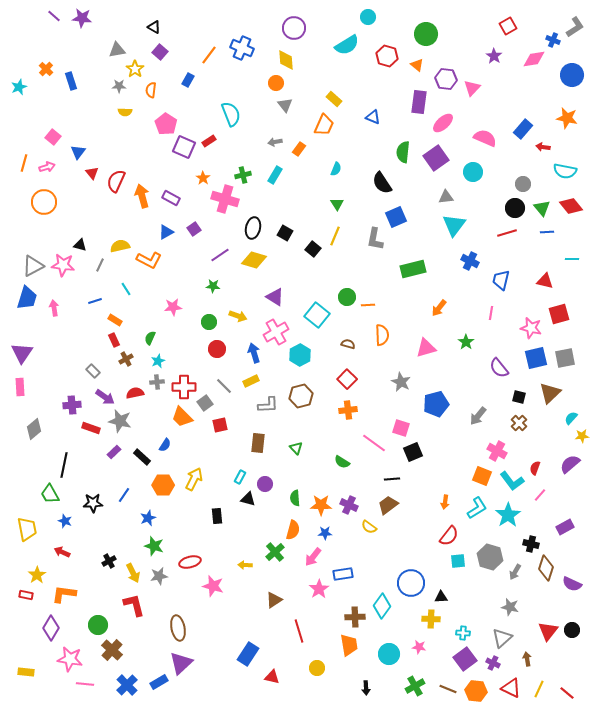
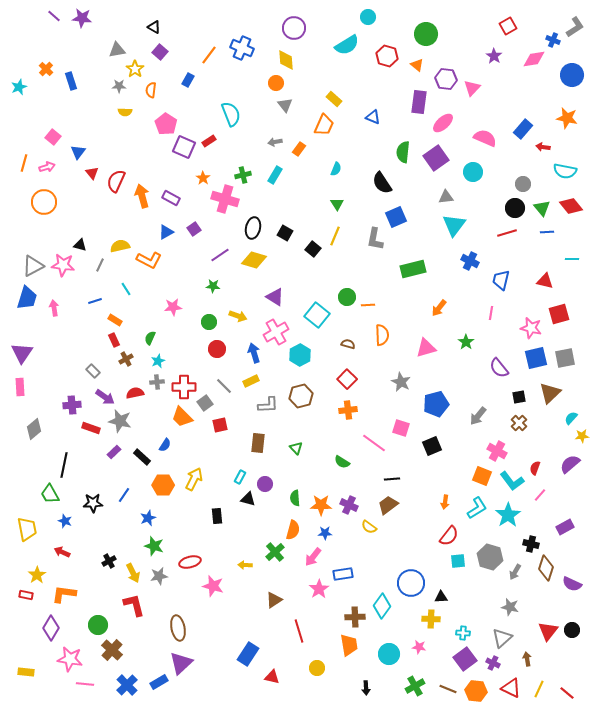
black square at (519, 397): rotated 24 degrees counterclockwise
black square at (413, 452): moved 19 px right, 6 px up
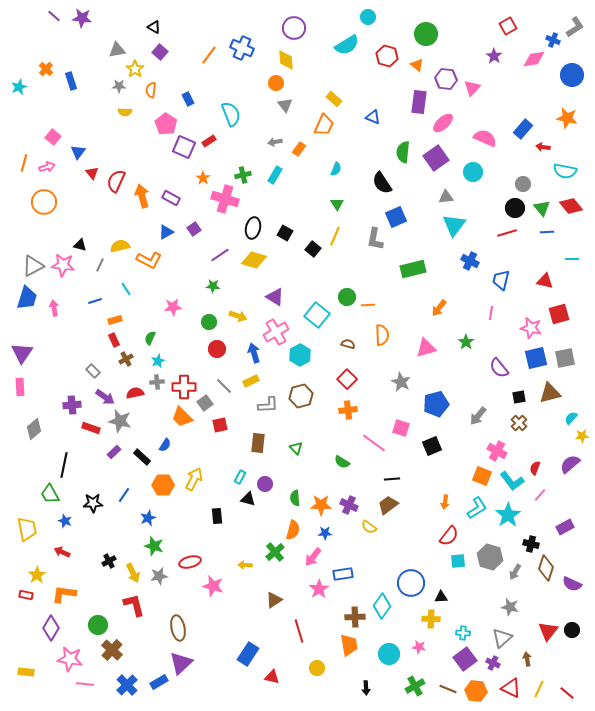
blue rectangle at (188, 80): moved 19 px down; rotated 56 degrees counterclockwise
orange rectangle at (115, 320): rotated 48 degrees counterclockwise
brown triangle at (550, 393): rotated 30 degrees clockwise
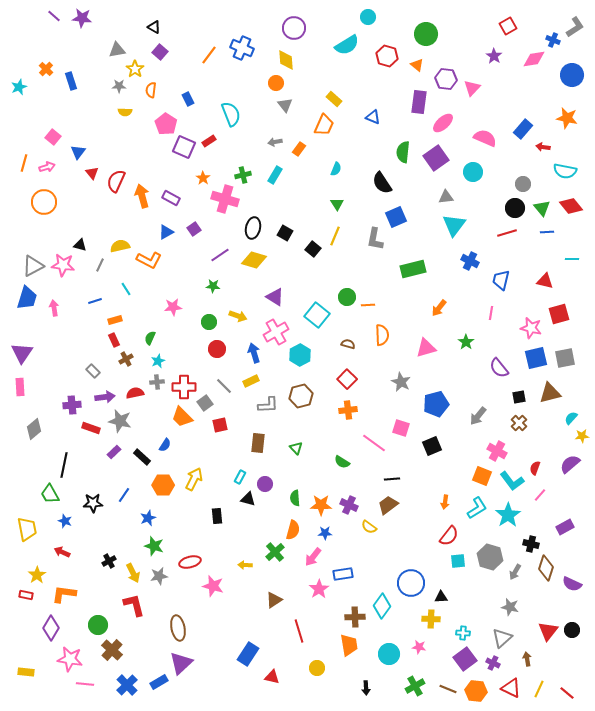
purple arrow at (105, 397): rotated 42 degrees counterclockwise
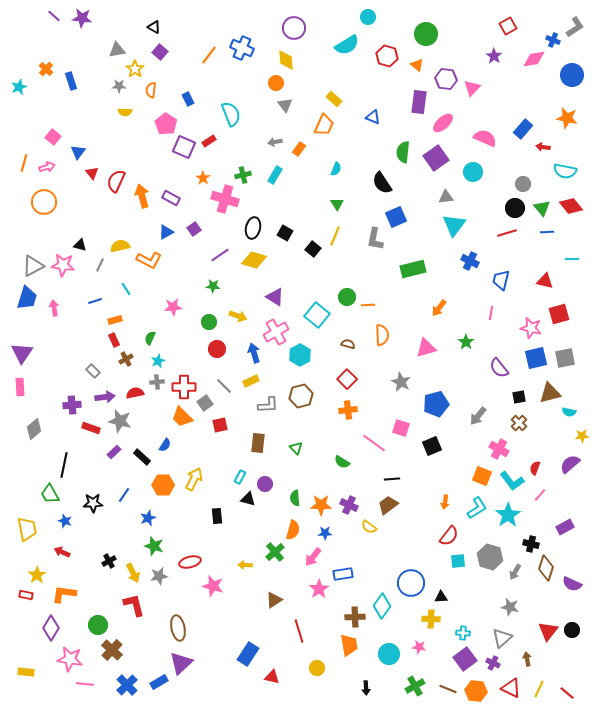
cyan semicircle at (571, 418): moved 2 px left, 6 px up; rotated 120 degrees counterclockwise
pink cross at (497, 451): moved 2 px right, 2 px up
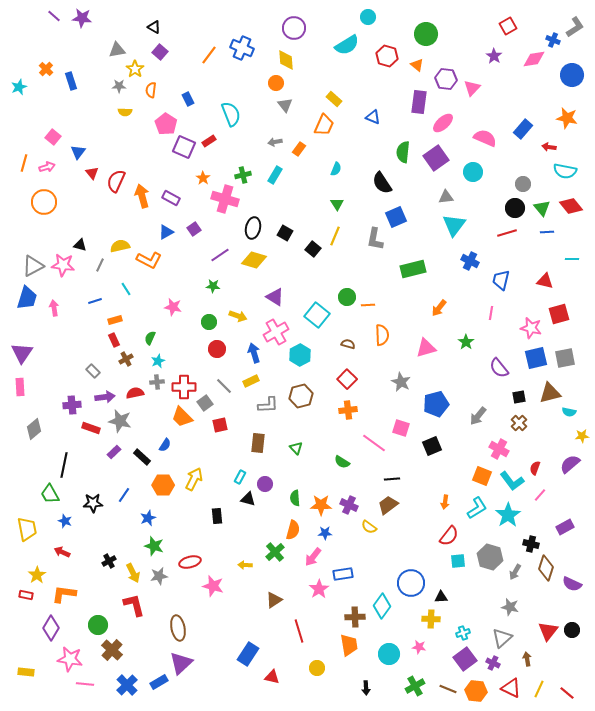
red arrow at (543, 147): moved 6 px right
pink star at (173, 307): rotated 18 degrees clockwise
cyan cross at (463, 633): rotated 24 degrees counterclockwise
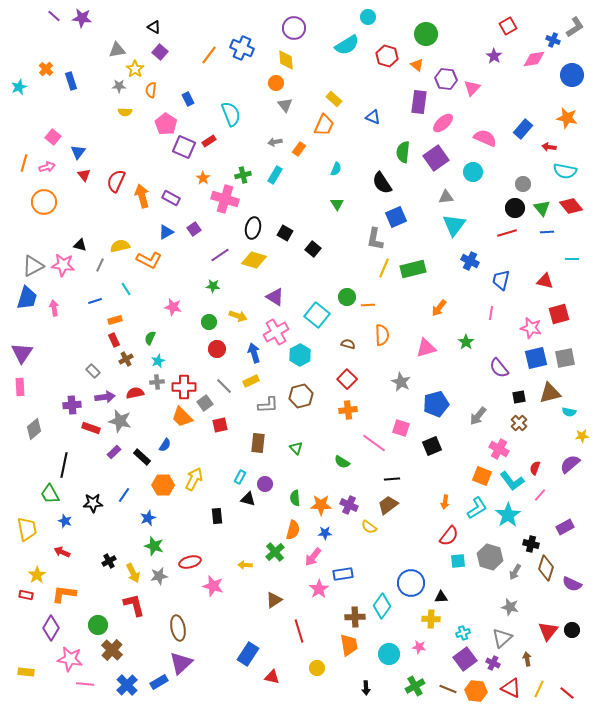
red triangle at (92, 173): moved 8 px left, 2 px down
yellow line at (335, 236): moved 49 px right, 32 px down
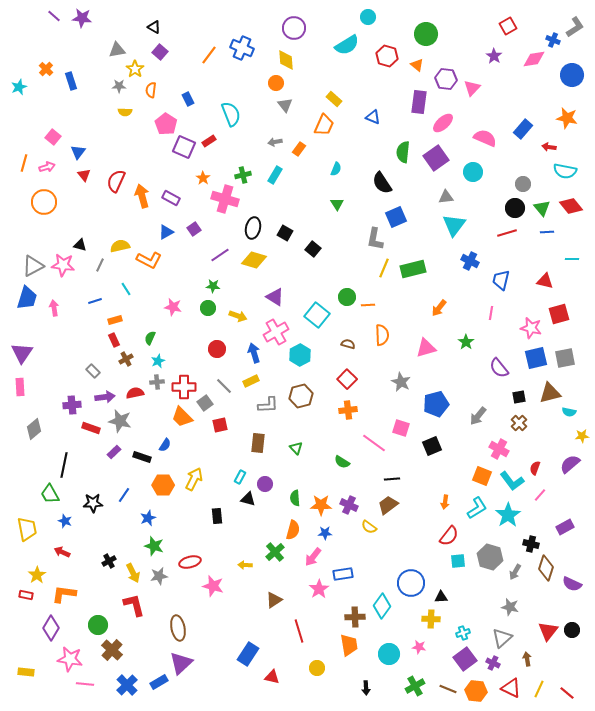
green circle at (209, 322): moved 1 px left, 14 px up
black rectangle at (142, 457): rotated 24 degrees counterclockwise
